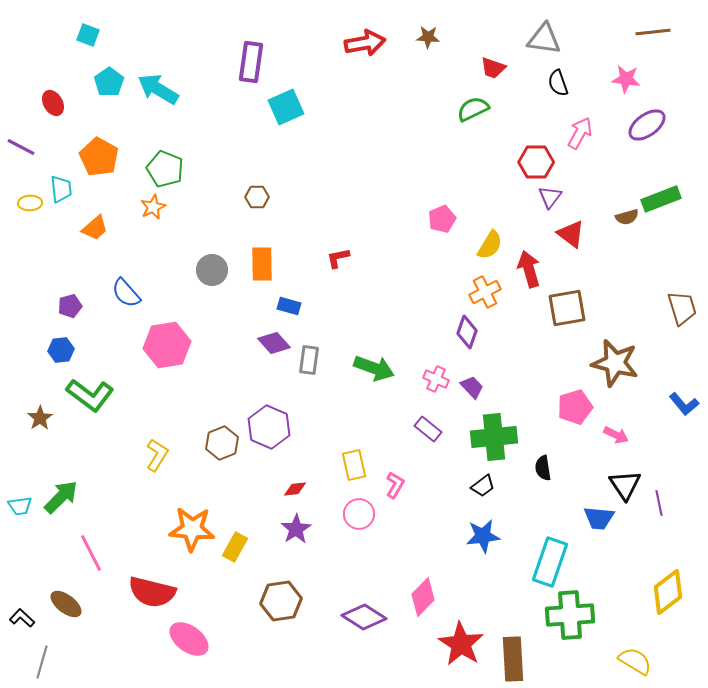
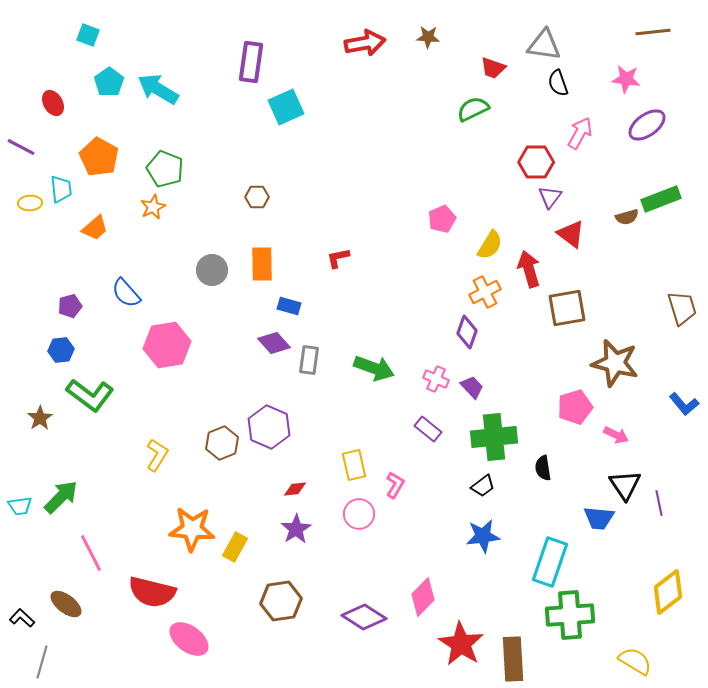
gray triangle at (544, 39): moved 6 px down
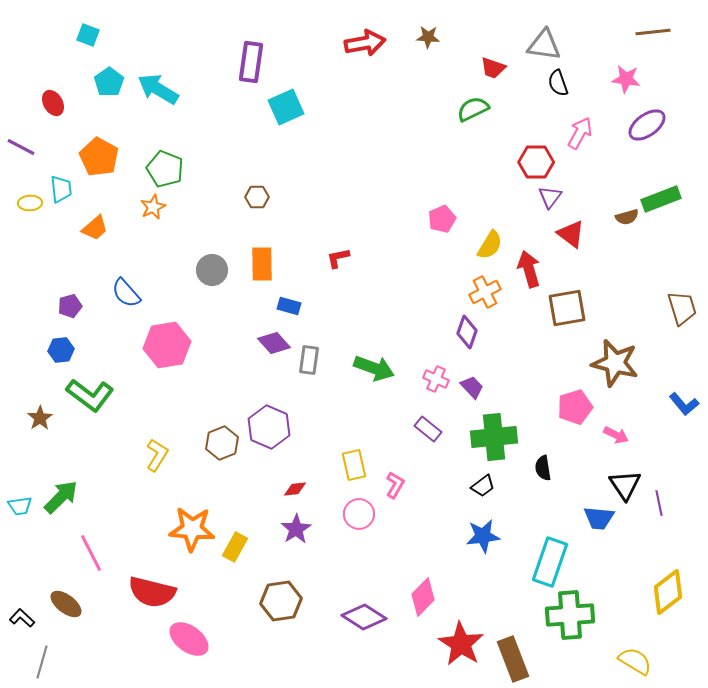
brown rectangle at (513, 659): rotated 18 degrees counterclockwise
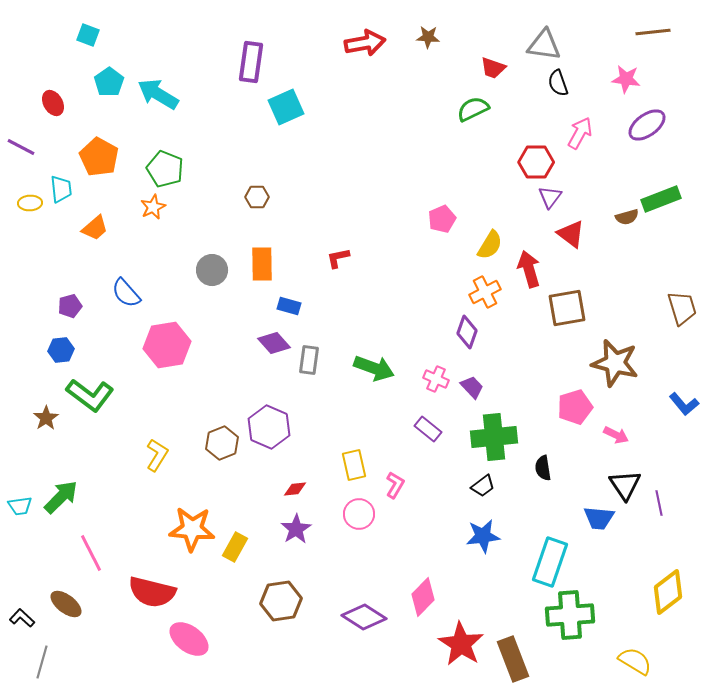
cyan arrow at (158, 89): moved 5 px down
brown star at (40, 418): moved 6 px right
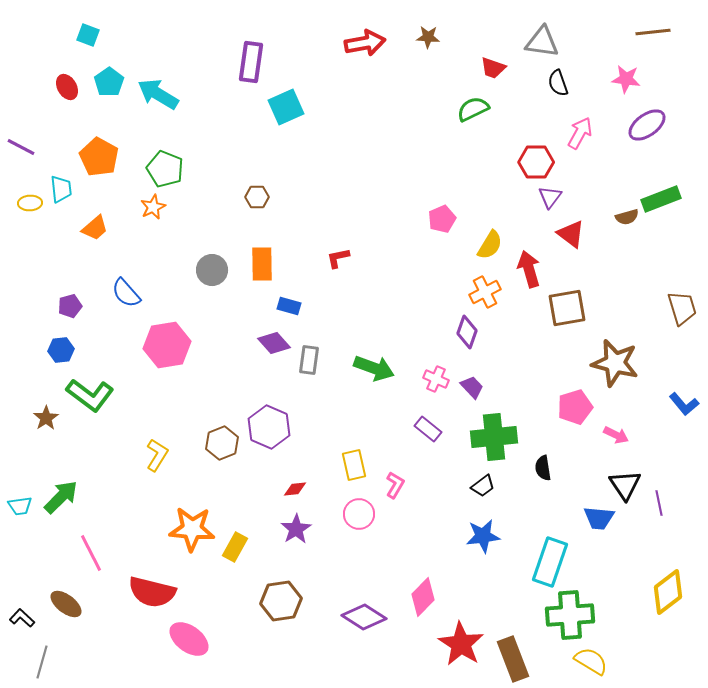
gray triangle at (544, 45): moved 2 px left, 3 px up
red ellipse at (53, 103): moved 14 px right, 16 px up
yellow semicircle at (635, 661): moved 44 px left
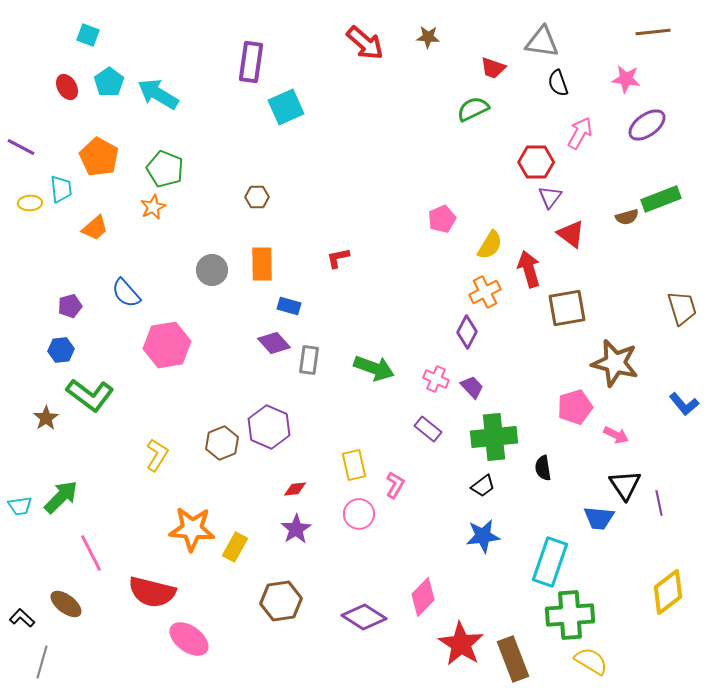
red arrow at (365, 43): rotated 51 degrees clockwise
purple diamond at (467, 332): rotated 8 degrees clockwise
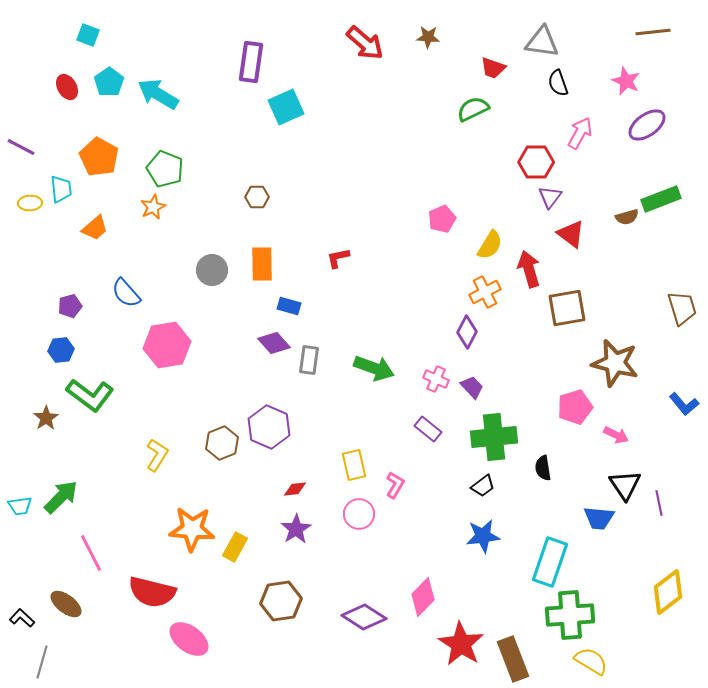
pink star at (626, 79): moved 2 px down; rotated 16 degrees clockwise
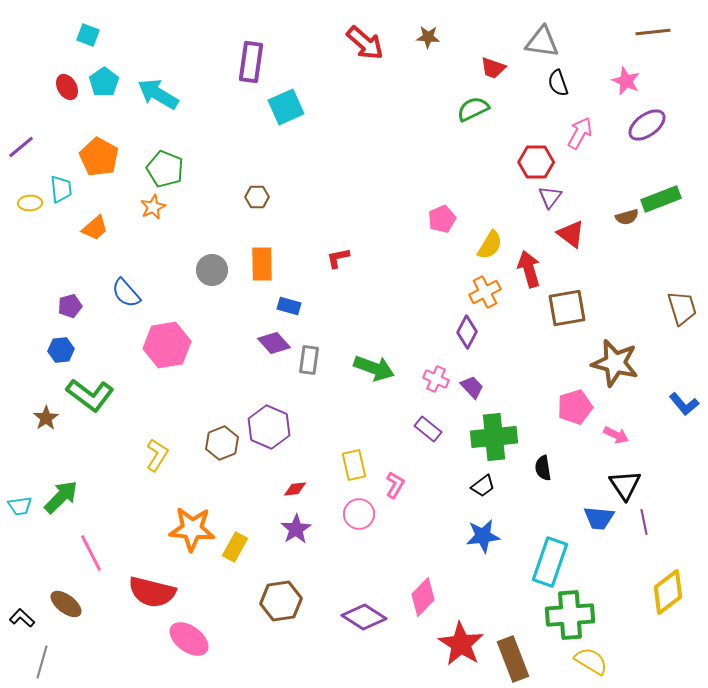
cyan pentagon at (109, 82): moved 5 px left
purple line at (21, 147): rotated 68 degrees counterclockwise
purple line at (659, 503): moved 15 px left, 19 px down
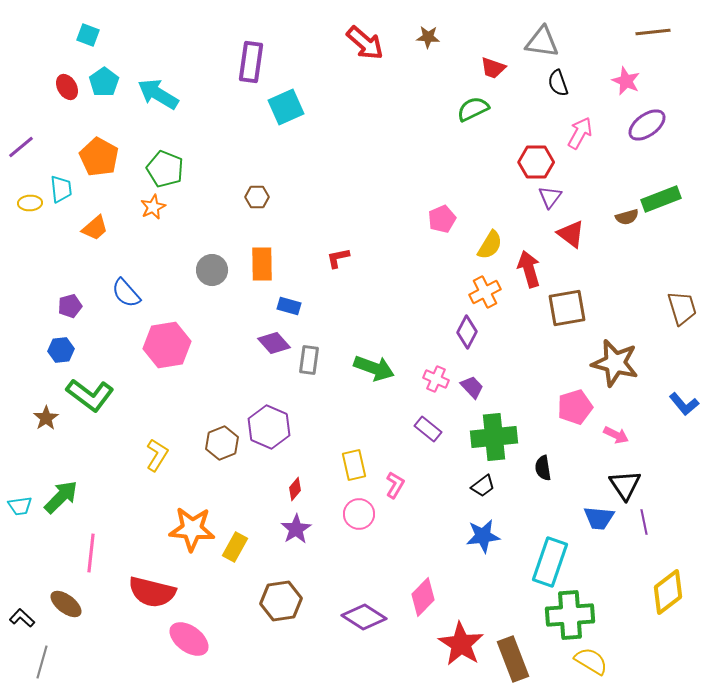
red diamond at (295, 489): rotated 45 degrees counterclockwise
pink line at (91, 553): rotated 33 degrees clockwise
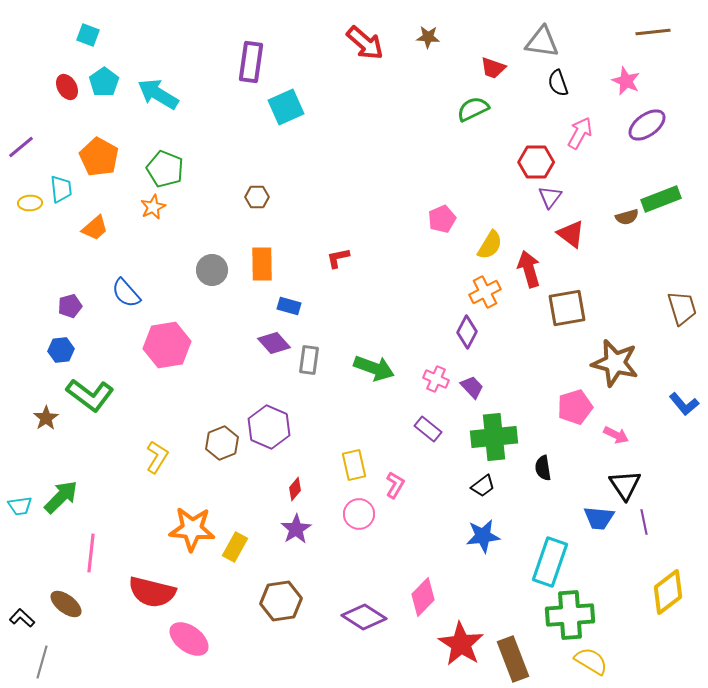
yellow L-shape at (157, 455): moved 2 px down
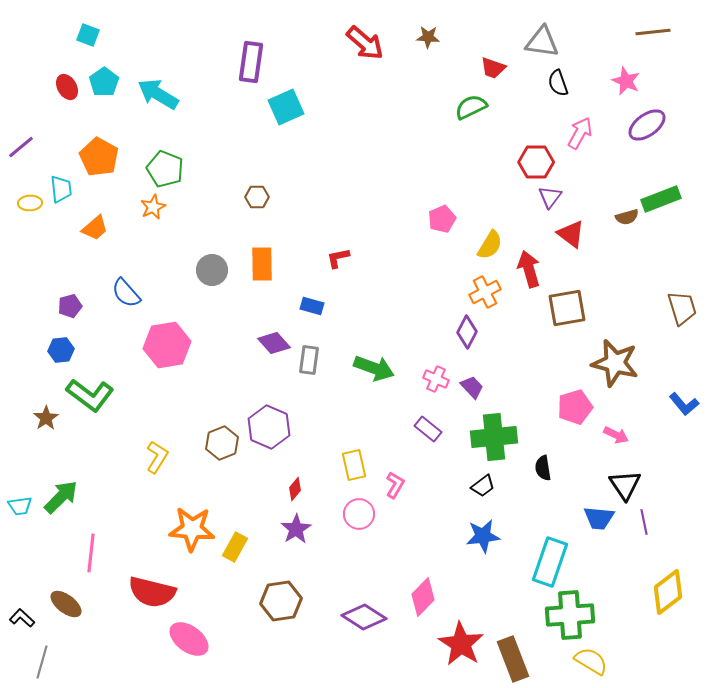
green semicircle at (473, 109): moved 2 px left, 2 px up
blue rectangle at (289, 306): moved 23 px right
